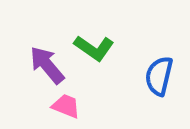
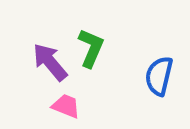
green L-shape: moved 3 px left; rotated 102 degrees counterclockwise
purple arrow: moved 3 px right, 3 px up
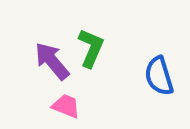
purple arrow: moved 2 px right, 1 px up
blue semicircle: rotated 30 degrees counterclockwise
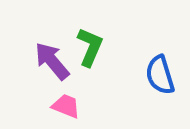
green L-shape: moved 1 px left, 1 px up
blue semicircle: moved 1 px right, 1 px up
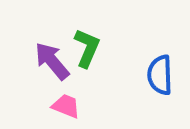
green L-shape: moved 3 px left, 1 px down
blue semicircle: rotated 15 degrees clockwise
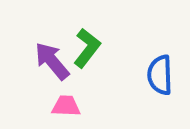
green L-shape: rotated 15 degrees clockwise
pink trapezoid: rotated 20 degrees counterclockwise
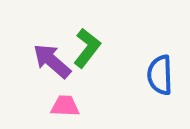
purple arrow: rotated 9 degrees counterclockwise
pink trapezoid: moved 1 px left
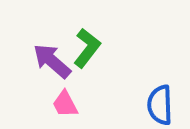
blue semicircle: moved 30 px down
pink trapezoid: moved 2 px up; rotated 120 degrees counterclockwise
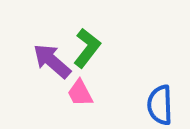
pink trapezoid: moved 15 px right, 11 px up
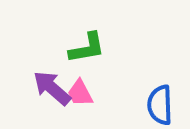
green L-shape: rotated 42 degrees clockwise
purple arrow: moved 27 px down
